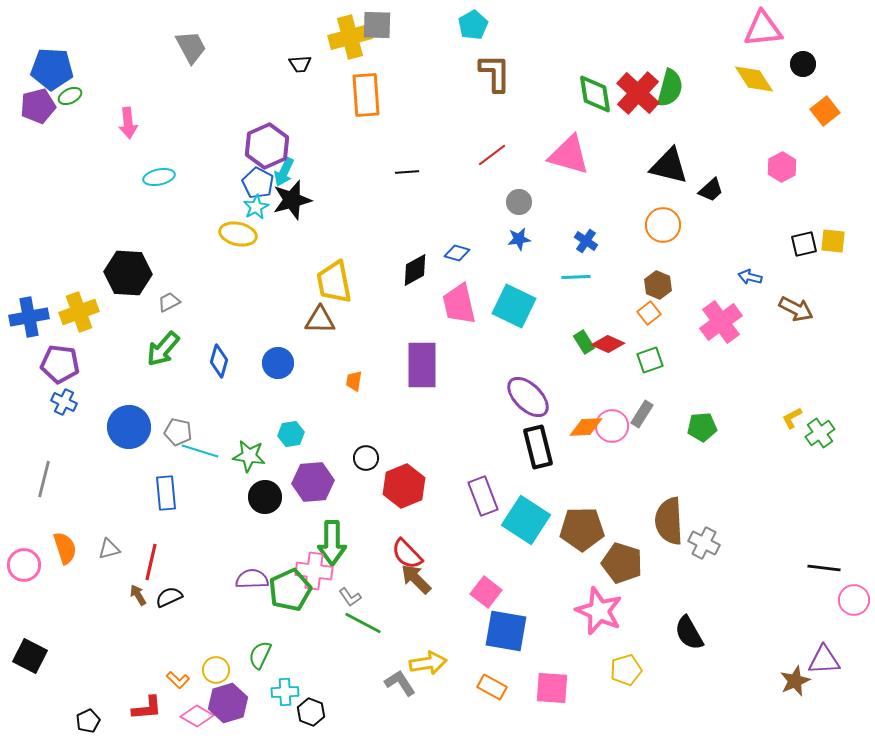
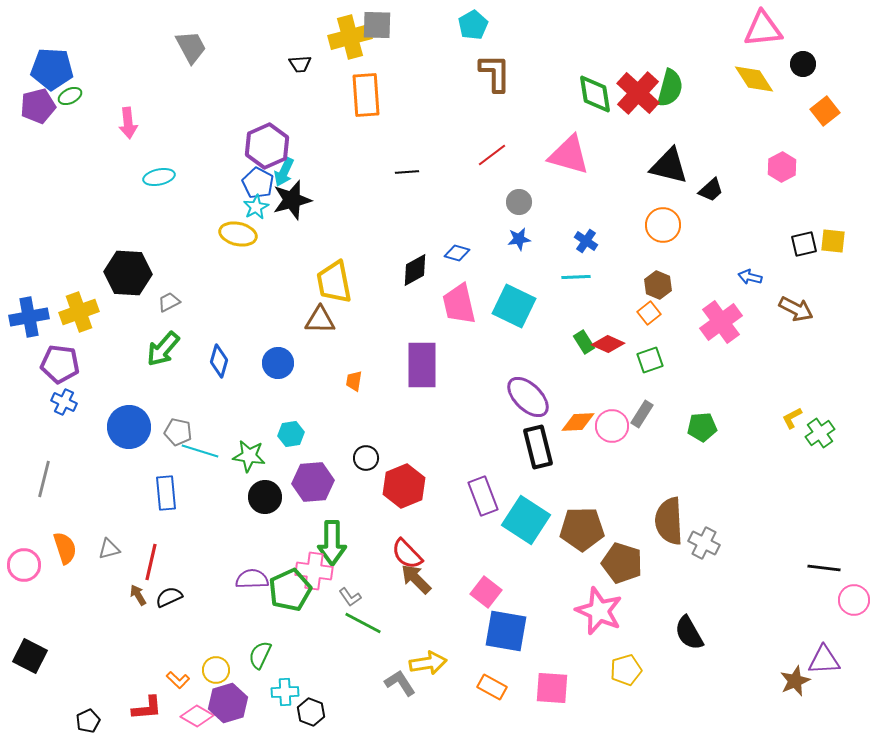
orange diamond at (586, 427): moved 8 px left, 5 px up
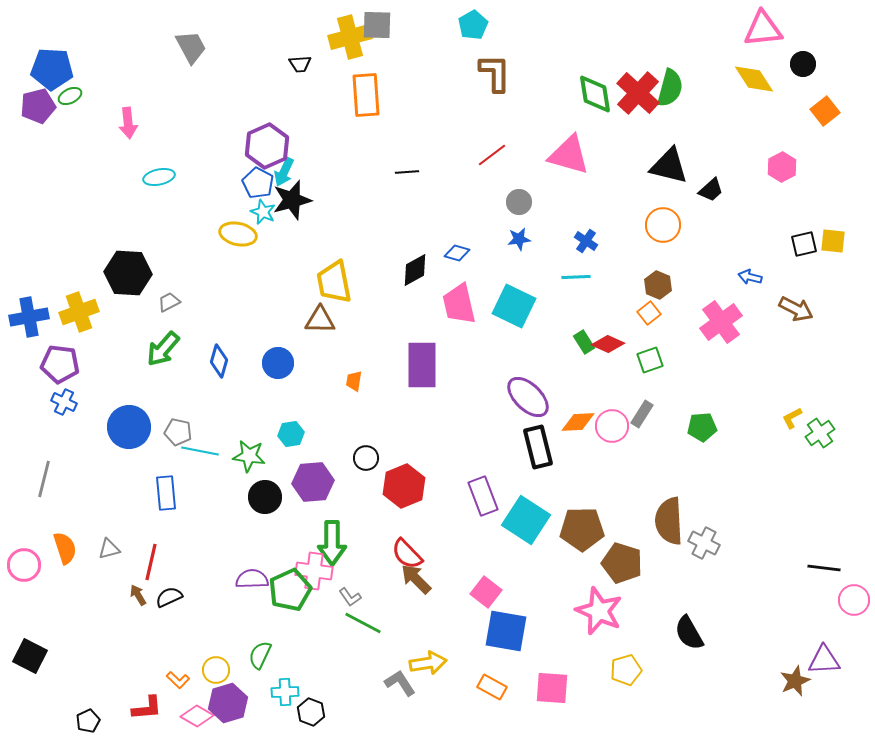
cyan star at (256, 207): moved 7 px right, 5 px down; rotated 20 degrees counterclockwise
cyan line at (200, 451): rotated 6 degrees counterclockwise
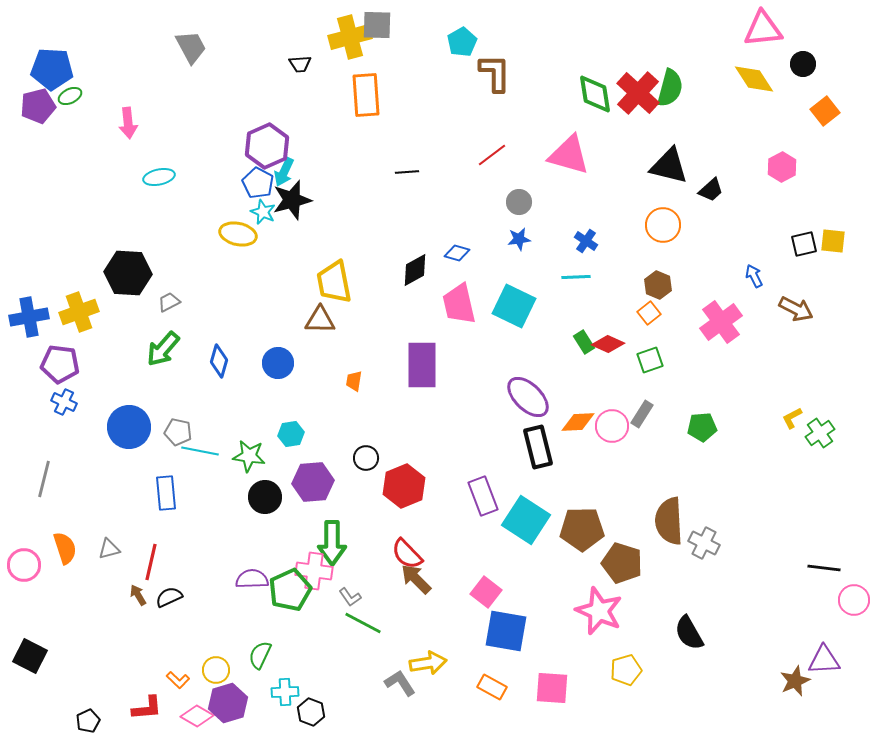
cyan pentagon at (473, 25): moved 11 px left, 17 px down
blue arrow at (750, 277): moved 4 px right, 1 px up; rotated 50 degrees clockwise
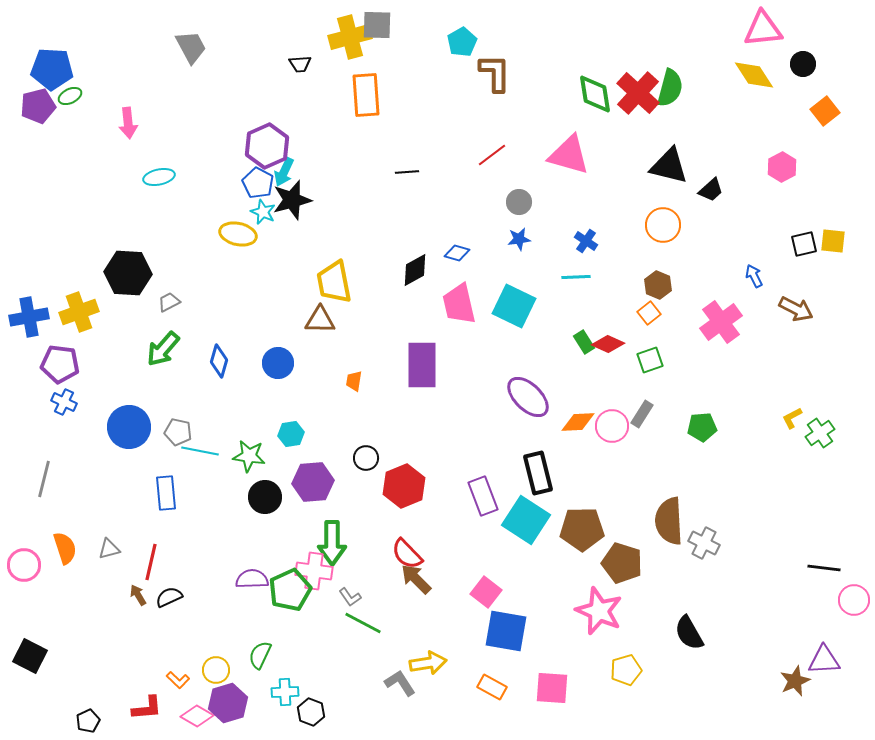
yellow diamond at (754, 79): moved 4 px up
black rectangle at (538, 447): moved 26 px down
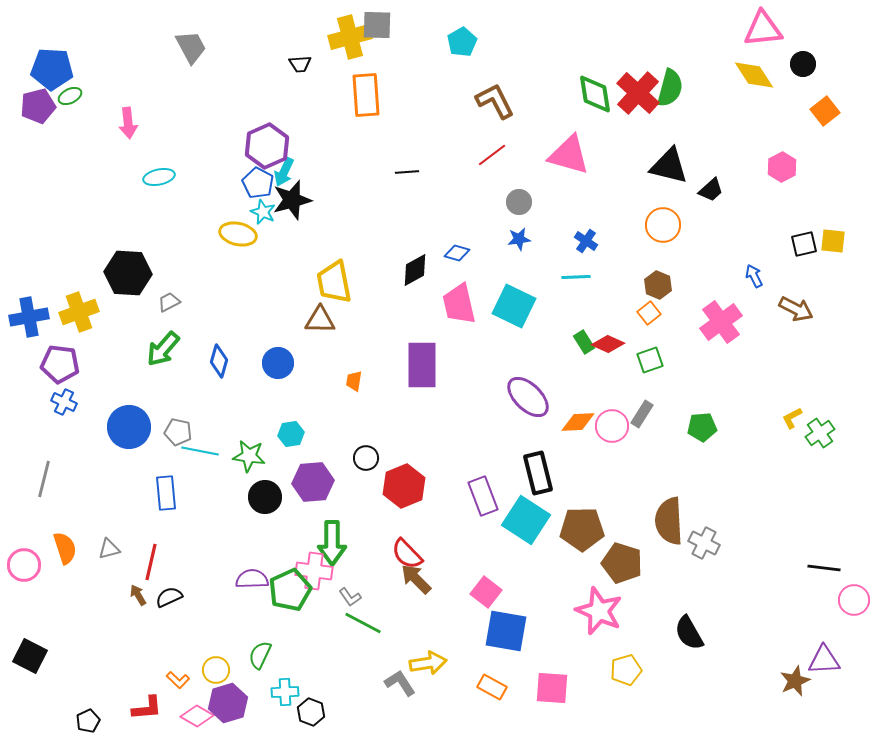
brown L-shape at (495, 73): moved 28 px down; rotated 27 degrees counterclockwise
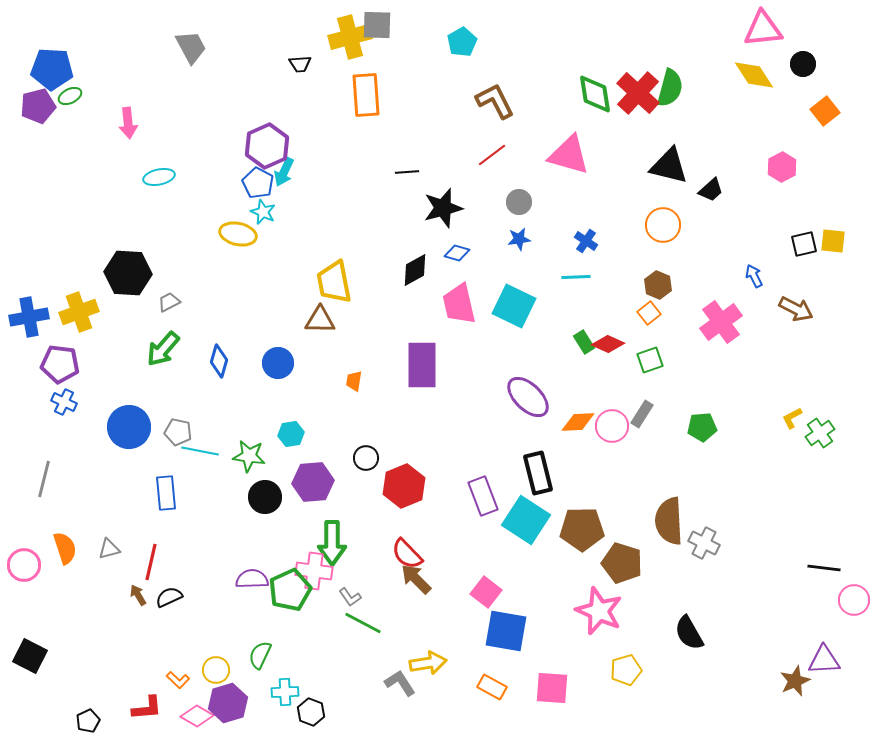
black star at (292, 200): moved 151 px right, 8 px down
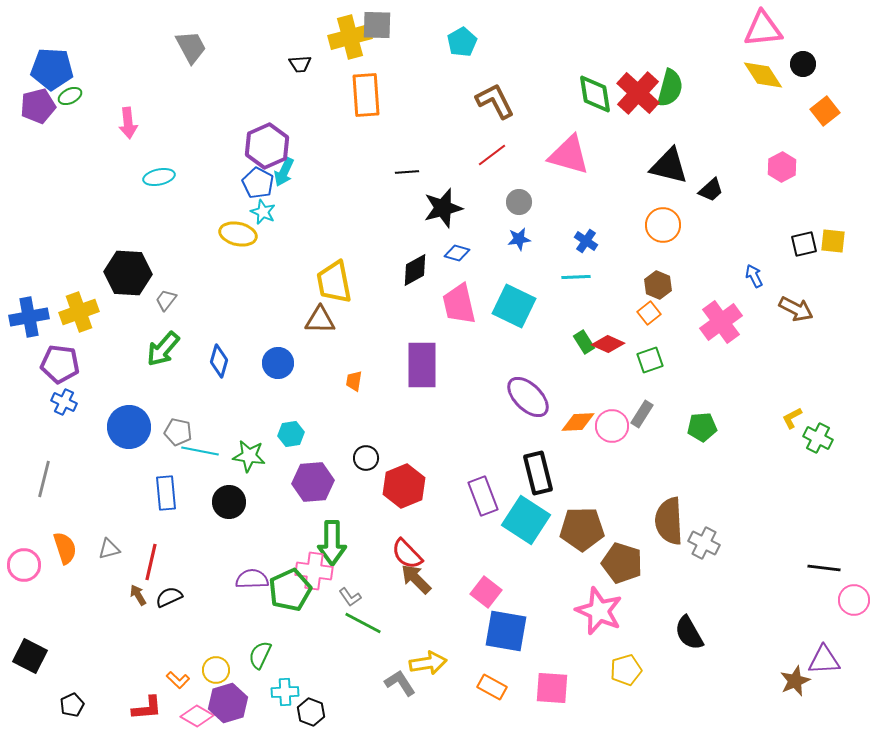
yellow diamond at (754, 75): moved 9 px right
gray trapezoid at (169, 302): moved 3 px left, 2 px up; rotated 25 degrees counterclockwise
green cross at (820, 433): moved 2 px left, 5 px down; rotated 28 degrees counterclockwise
black circle at (265, 497): moved 36 px left, 5 px down
black pentagon at (88, 721): moved 16 px left, 16 px up
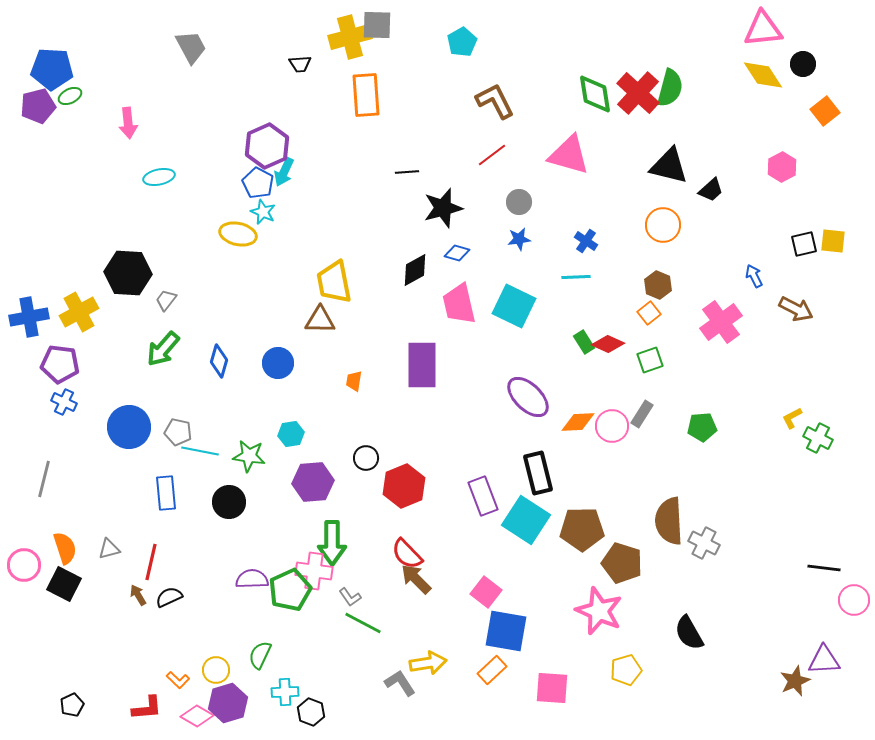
yellow cross at (79, 312): rotated 9 degrees counterclockwise
black square at (30, 656): moved 34 px right, 72 px up
orange rectangle at (492, 687): moved 17 px up; rotated 72 degrees counterclockwise
